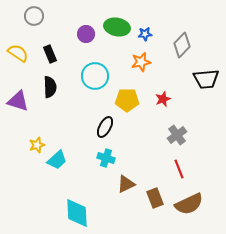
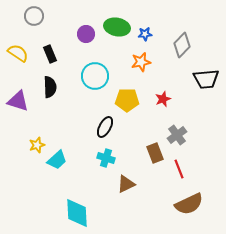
brown rectangle: moved 45 px up
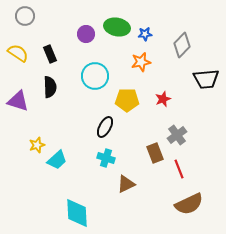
gray circle: moved 9 px left
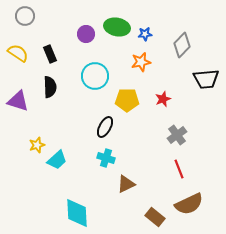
brown rectangle: moved 64 px down; rotated 30 degrees counterclockwise
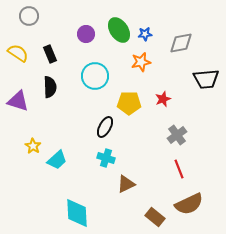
gray circle: moved 4 px right
green ellipse: moved 2 px right, 3 px down; rotated 45 degrees clockwise
gray diamond: moved 1 px left, 2 px up; rotated 35 degrees clockwise
yellow pentagon: moved 2 px right, 3 px down
yellow star: moved 4 px left, 1 px down; rotated 21 degrees counterclockwise
